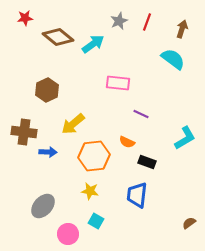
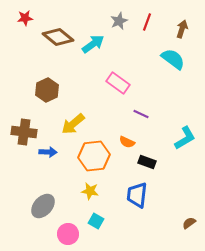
pink rectangle: rotated 30 degrees clockwise
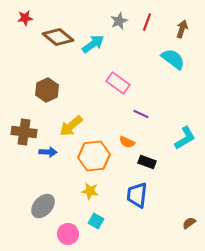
yellow arrow: moved 2 px left, 2 px down
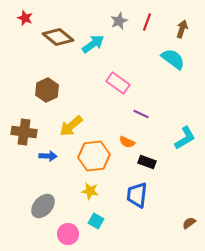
red star: rotated 28 degrees clockwise
blue arrow: moved 4 px down
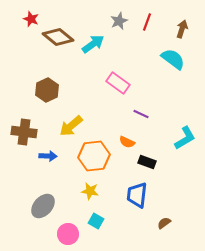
red star: moved 6 px right, 1 px down
brown semicircle: moved 25 px left
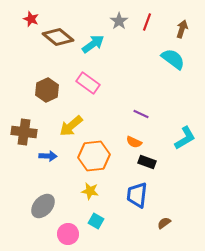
gray star: rotated 12 degrees counterclockwise
pink rectangle: moved 30 px left
orange semicircle: moved 7 px right
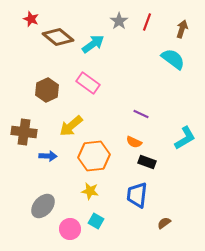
pink circle: moved 2 px right, 5 px up
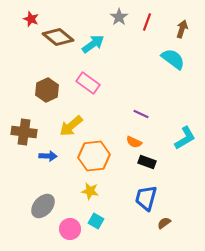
gray star: moved 4 px up
blue trapezoid: moved 9 px right, 3 px down; rotated 8 degrees clockwise
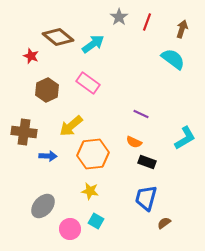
red star: moved 37 px down
orange hexagon: moved 1 px left, 2 px up
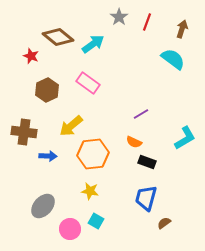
purple line: rotated 56 degrees counterclockwise
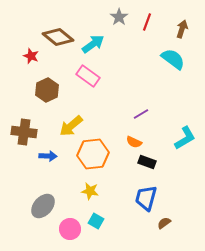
pink rectangle: moved 7 px up
